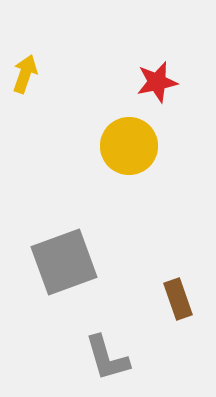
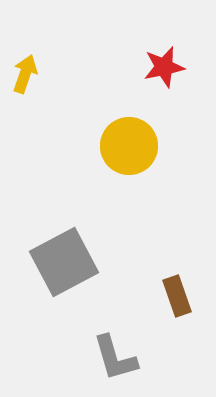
red star: moved 7 px right, 15 px up
gray square: rotated 8 degrees counterclockwise
brown rectangle: moved 1 px left, 3 px up
gray L-shape: moved 8 px right
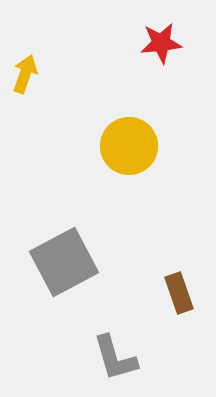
red star: moved 3 px left, 24 px up; rotated 6 degrees clockwise
brown rectangle: moved 2 px right, 3 px up
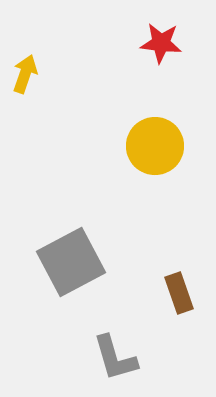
red star: rotated 12 degrees clockwise
yellow circle: moved 26 px right
gray square: moved 7 px right
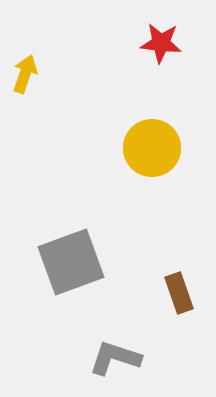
yellow circle: moved 3 px left, 2 px down
gray square: rotated 8 degrees clockwise
gray L-shape: rotated 124 degrees clockwise
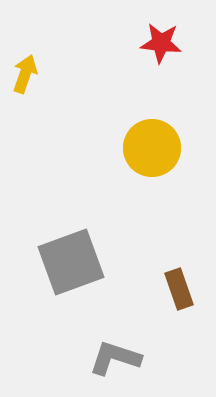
brown rectangle: moved 4 px up
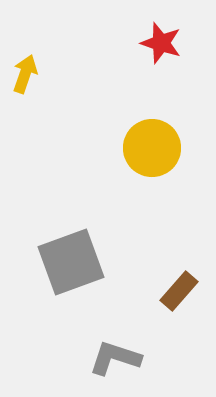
red star: rotated 12 degrees clockwise
brown rectangle: moved 2 px down; rotated 60 degrees clockwise
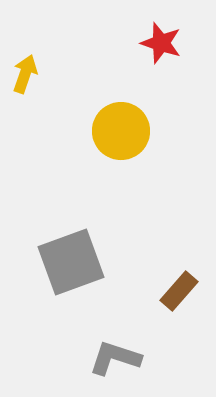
yellow circle: moved 31 px left, 17 px up
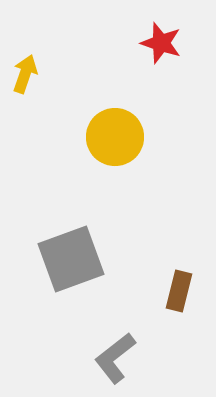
yellow circle: moved 6 px left, 6 px down
gray square: moved 3 px up
brown rectangle: rotated 27 degrees counterclockwise
gray L-shape: rotated 56 degrees counterclockwise
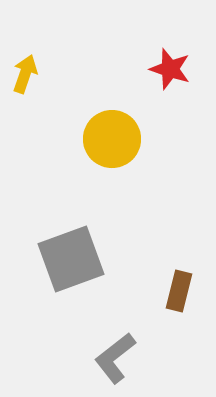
red star: moved 9 px right, 26 px down
yellow circle: moved 3 px left, 2 px down
